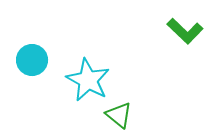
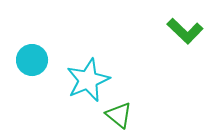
cyan star: rotated 21 degrees clockwise
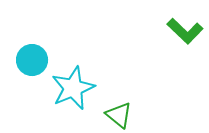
cyan star: moved 15 px left, 8 px down
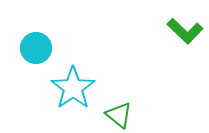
cyan circle: moved 4 px right, 12 px up
cyan star: rotated 12 degrees counterclockwise
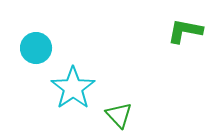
green L-shape: rotated 147 degrees clockwise
green triangle: rotated 8 degrees clockwise
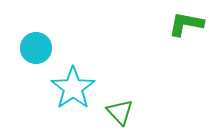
green L-shape: moved 1 px right, 7 px up
green triangle: moved 1 px right, 3 px up
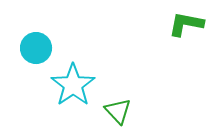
cyan star: moved 3 px up
green triangle: moved 2 px left, 1 px up
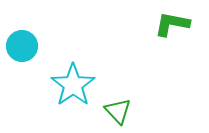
green L-shape: moved 14 px left
cyan circle: moved 14 px left, 2 px up
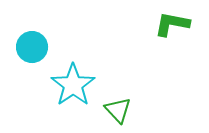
cyan circle: moved 10 px right, 1 px down
green triangle: moved 1 px up
